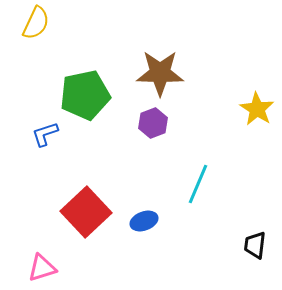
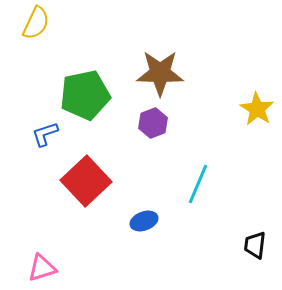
red square: moved 31 px up
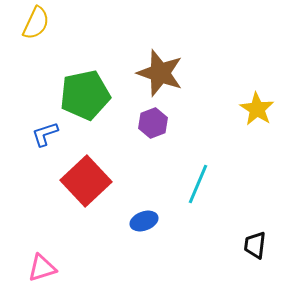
brown star: rotated 18 degrees clockwise
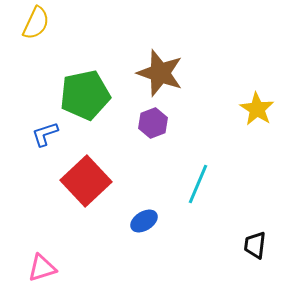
blue ellipse: rotated 12 degrees counterclockwise
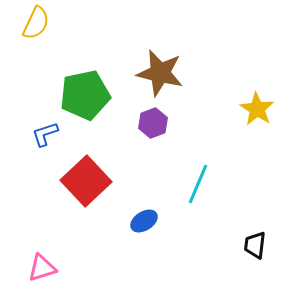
brown star: rotated 6 degrees counterclockwise
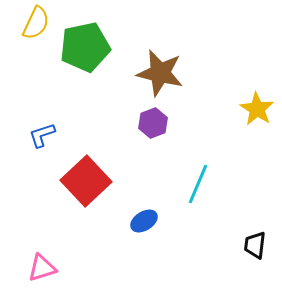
green pentagon: moved 48 px up
blue L-shape: moved 3 px left, 1 px down
